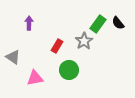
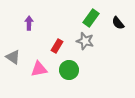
green rectangle: moved 7 px left, 6 px up
gray star: moved 1 px right; rotated 24 degrees counterclockwise
pink triangle: moved 4 px right, 9 px up
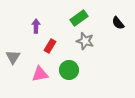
green rectangle: moved 12 px left; rotated 18 degrees clockwise
purple arrow: moved 7 px right, 3 px down
red rectangle: moved 7 px left
gray triangle: rotated 28 degrees clockwise
pink triangle: moved 1 px right, 5 px down
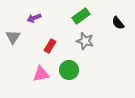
green rectangle: moved 2 px right, 2 px up
purple arrow: moved 2 px left, 8 px up; rotated 112 degrees counterclockwise
gray triangle: moved 20 px up
pink triangle: moved 1 px right
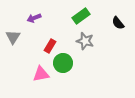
green circle: moved 6 px left, 7 px up
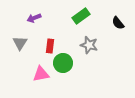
gray triangle: moved 7 px right, 6 px down
gray star: moved 4 px right, 4 px down
red rectangle: rotated 24 degrees counterclockwise
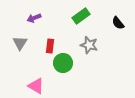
pink triangle: moved 5 px left, 12 px down; rotated 42 degrees clockwise
